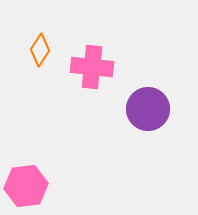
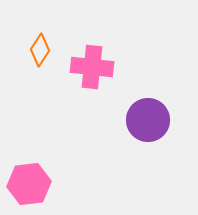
purple circle: moved 11 px down
pink hexagon: moved 3 px right, 2 px up
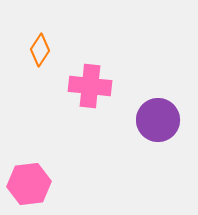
pink cross: moved 2 px left, 19 px down
purple circle: moved 10 px right
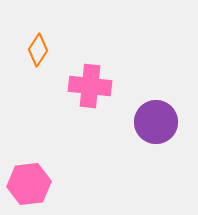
orange diamond: moved 2 px left
purple circle: moved 2 px left, 2 px down
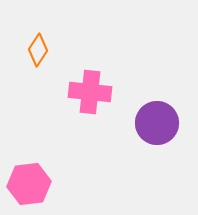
pink cross: moved 6 px down
purple circle: moved 1 px right, 1 px down
